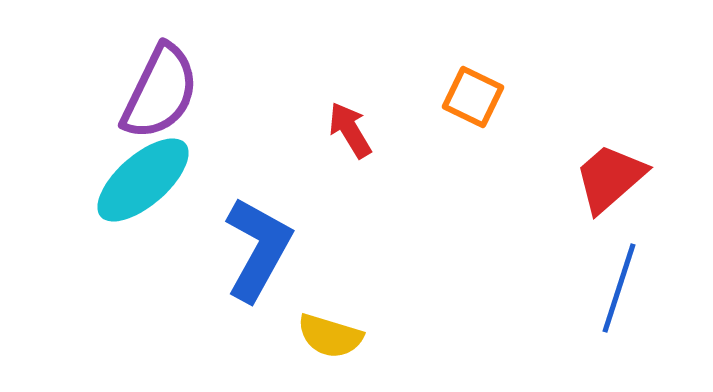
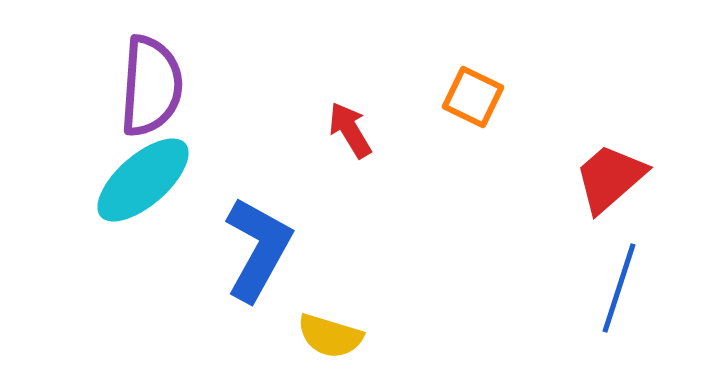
purple semicircle: moved 9 px left, 6 px up; rotated 22 degrees counterclockwise
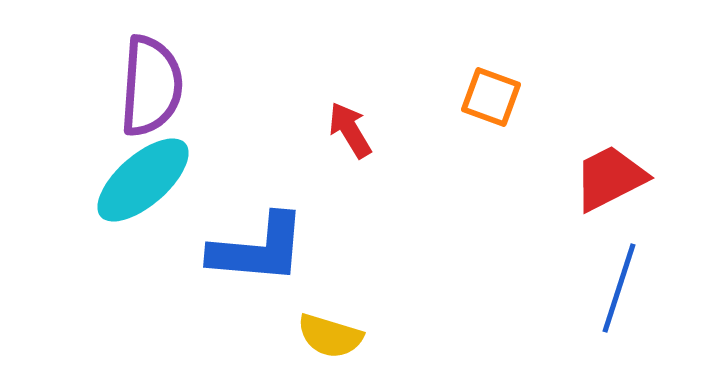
orange square: moved 18 px right; rotated 6 degrees counterclockwise
red trapezoid: rotated 14 degrees clockwise
blue L-shape: rotated 66 degrees clockwise
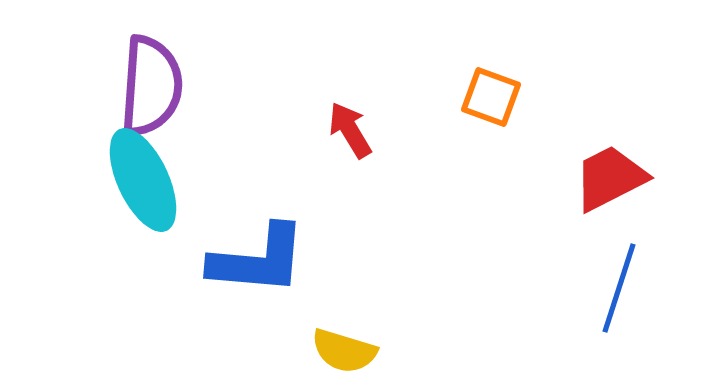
cyan ellipse: rotated 74 degrees counterclockwise
blue L-shape: moved 11 px down
yellow semicircle: moved 14 px right, 15 px down
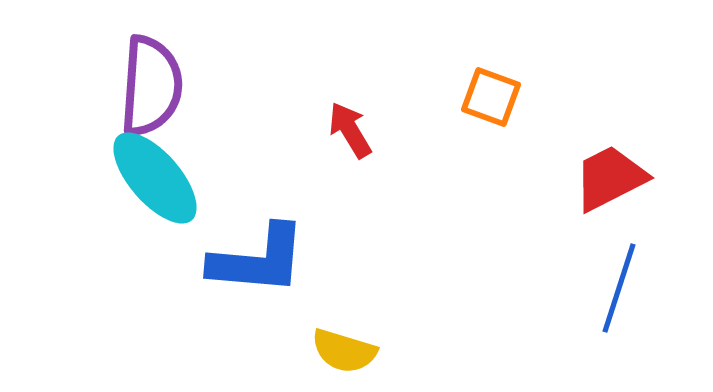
cyan ellipse: moved 12 px right, 2 px up; rotated 16 degrees counterclockwise
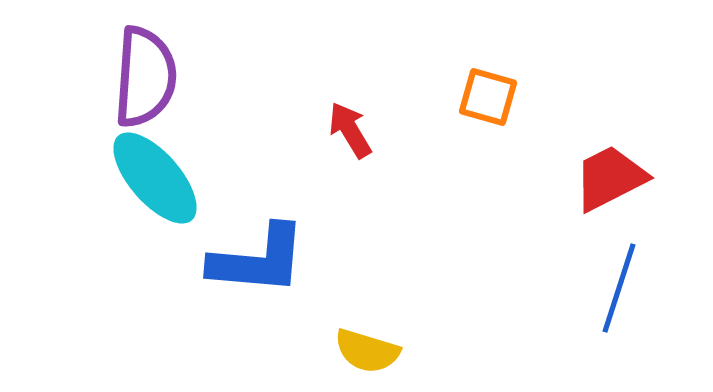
purple semicircle: moved 6 px left, 9 px up
orange square: moved 3 px left; rotated 4 degrees counterclockwise
yellow semicircle: moved 23 px right
